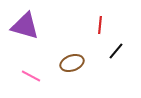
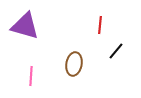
brown ellipse: moved 2 px right, 1 px down; rotated 60 degrees counterclockwise
pink line: rotated 66 degrees clockwise
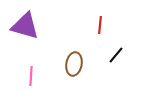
black line: moved 4 px down
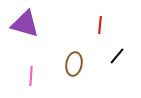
purple triangle: moved 2 px up
black line: moved 1 px right, 1 px down
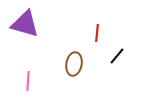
red line: moved 3 px left, 8 px down
pink line: moved 3 px left, 5 px down
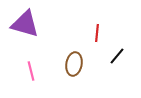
pink line: moved 3 px right, 10 px up; rotated 18 degrees counterclockwise
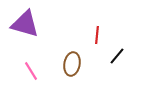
red line: moved 2 px down
brown ellipse: moved 2 px left
pink line: rotated 18 degrees counterclockwise
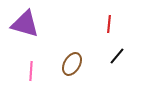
red line: moved 12 px right, 11 px up
brown ellipse: rotated 20 degrees clockwise
pink line: rotated 36 degrees clockwise
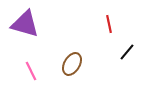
red line: rotated 18 degrees counterclockwise
black line: moved 10 px right, 4 px up
pink line: rotated 30 degrees counterclockwise
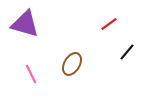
red line: rotated 66 degrees clockwise
pink line: moved 3 px down
